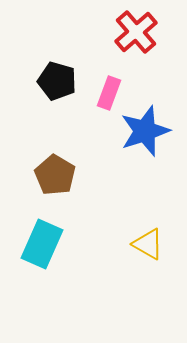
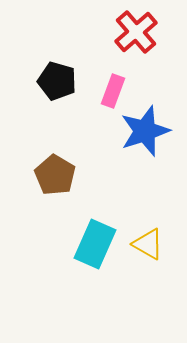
pink rectangle: moved 4 px right, 2 px up
cyan rectangle: moved 53 px right
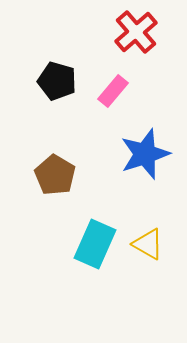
pink rectangle: rotated 20 degrees clockwise
blue star: moved 23 px down
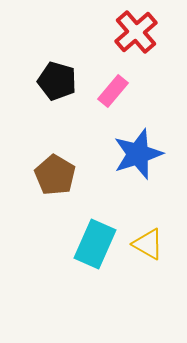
blue star: moved 7 px left
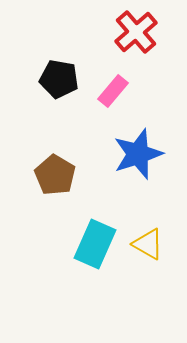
black pentagon: moved 2 px right, 2 px up; rotated 6 degrees counterclockwise
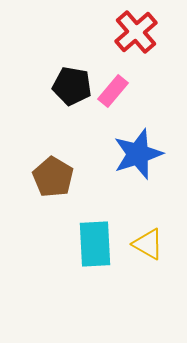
black pentagon: moved 13 px right, 7 px down
brown pentagon: moved 2 px left, 2 px down
cyan rectangle: rotated 27 degrees counterclockwise
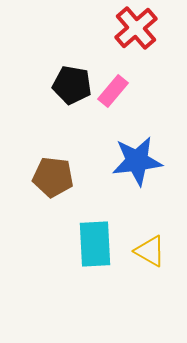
red cross: moved 4 px up
black pentagon: moved 1 px up
blue star: moved 1 px left, 7 px down; rotated 12 degrees clockwise
brown pentagon: rotated 24 degrees counterclockwise
yellow triangle: moved 2 px right, 7 px down
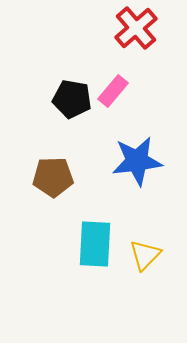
black pentagon: moved 14 px down
brown pentagon: rotated 9 degrees counterclockwise
cyan rectangle: rotated 6 degrees clockwise
yellow triangle: moved 5 px left, 4 px down; rotated 44 degrees clockwise
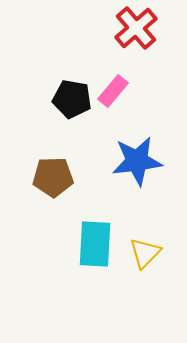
yellow triangle: moved 2 px up
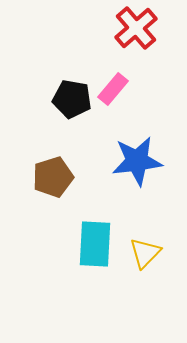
pink rectangle: moved 2 px up
brown pentagon: rotated 15 degrees counterclockwise
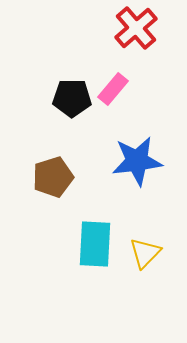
black pentagon: moved 1 px up; rotated 9 degrees counterclockwise
